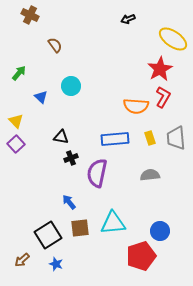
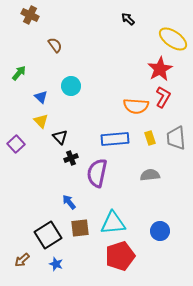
black arrow: rotated 64 degrees clockwise
yellow triangle: moved 25 px right
black triangle: moved 1 px left; rotated 35 degrees clockwise
red pentagon: moved 21 px left
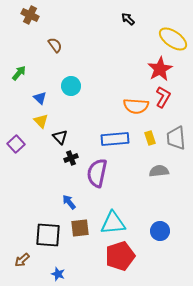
blue triangle: moved 1 px left, 1 px down
gray semicircle: moved 9 px right, 4 px up
black square: rotated 36 degrees clockwise
blue star: moved 2 px right, 10 px down
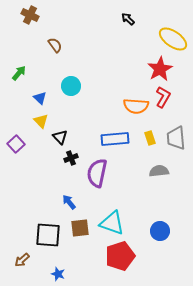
cyan triangle: moved 1 px left; rotated 24 degrees clockwise
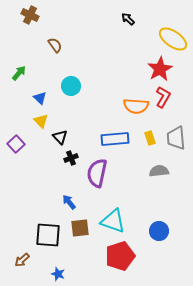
cyan triangle: moved 1 px right, 2 px up
blue circle: moved 1 px left
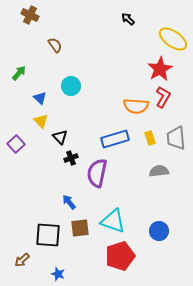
blue rectangle: rotated 12 degrees counterclockwise
